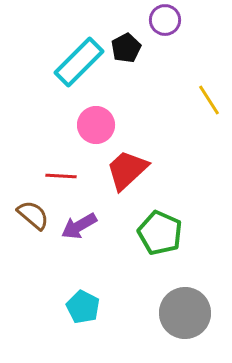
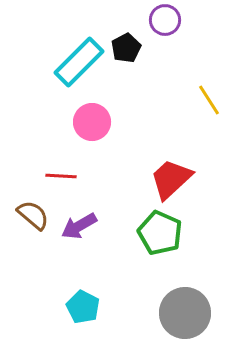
pink circle: moved 4 px left, 3 px up
red trapezoid: moved 44 px right, 9 px down
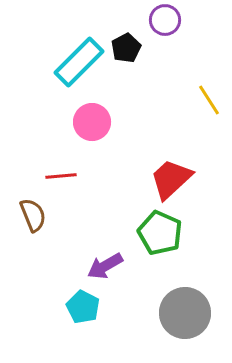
red line: rotated 8 degrees counterclockwise
brown semicircle: rotated 28 degrees clockwise
purple arrow: moved 26 px right, 40 px down
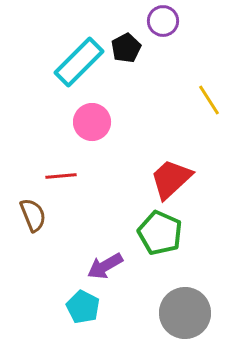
purple circle: moved 2 px left, 1 px down
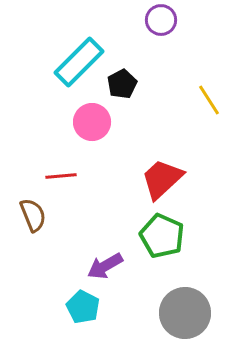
purple circle: moved 2 px left, 1 px up
black pentagon: moved 4 px left, 36 px down
red trapezoid: moved 9 px left
green pentagon: moved 2 px right, 3 px down
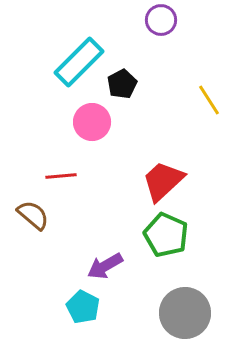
red trapezoid: moved 1 px right, 2 px down
brown semicircle: rotated 28 degrees counterclockwise
green pentagon: moved 4 px right, 1 px up
